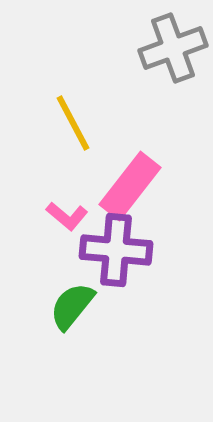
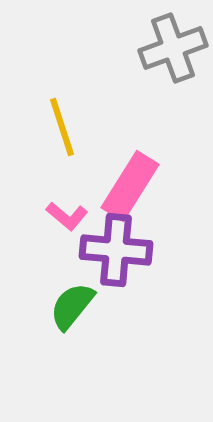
yellow line: moved 11 px left, 4 px down; rotated 10 degrees clockwise
pink rectangle: rotated 6 degrees counterclockwise
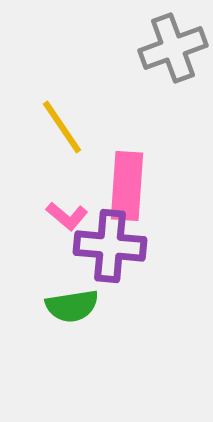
yellow line: rotated 16 degrees counterclockwise
pink rectangle: moved 3 px left; rotated 28 degrees counterclockwise
purple cross: moved 6 px left, 4 px up
green semicircle: rotated 138 degrees counterclockwise
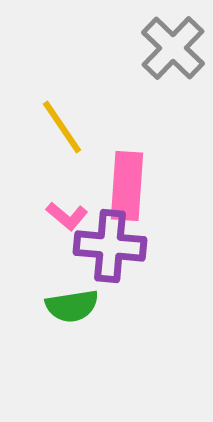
gray cross: rotated 26 degrees counterclockwise
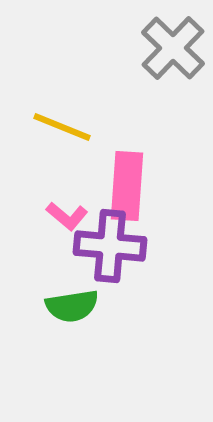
yellow line: rotated 34 degrees counterclockwise
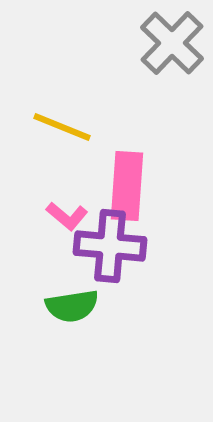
gray cross: moved 1 px left, 5 px up
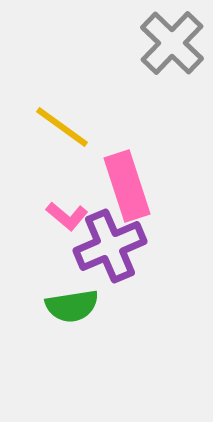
yellow line: rotated 14 degrees clockwise
pink rectangle: rotated 22 degrees counterclockwise
purple cross: rotated 28 degrees counterclockwise
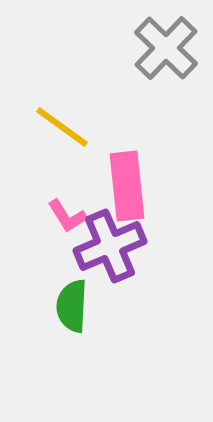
gray cross: moved 6 px left, 5 px down
pink rectangle: rotated 12 degrees clockwise
pink L-shape: rotated 18 degrees clockwise
green semicircle: rotated 102 degrees clockwise
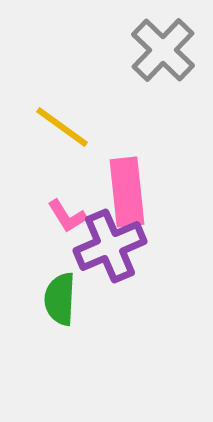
gray cross: moved 3 px left, 2 px down
pink rectangle: moved 6 px down
green semicircle: moved 12 px left, 7 px up
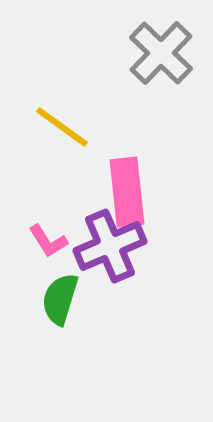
gray cross: moved 2 px left, 3 px down
pink L-shape: moved 19 px left, 25 px down
green semicircle: rotated 14 degrees clockwise
